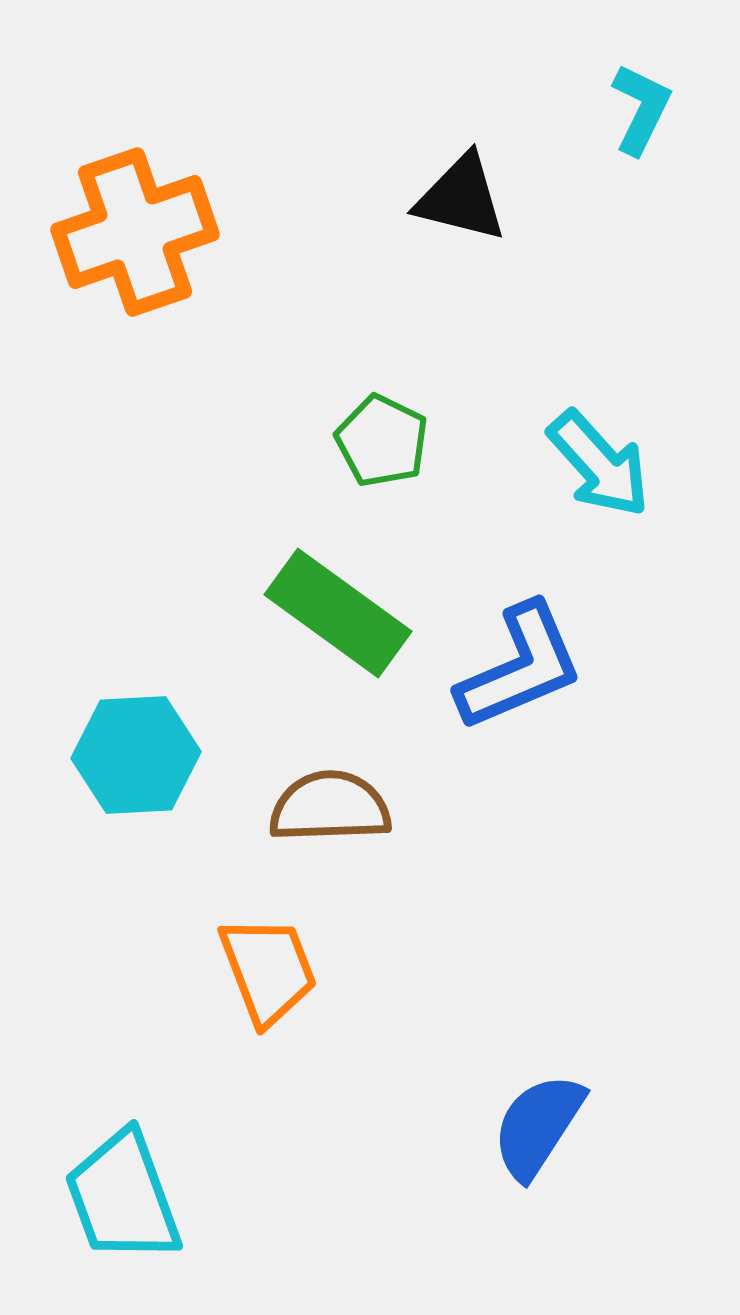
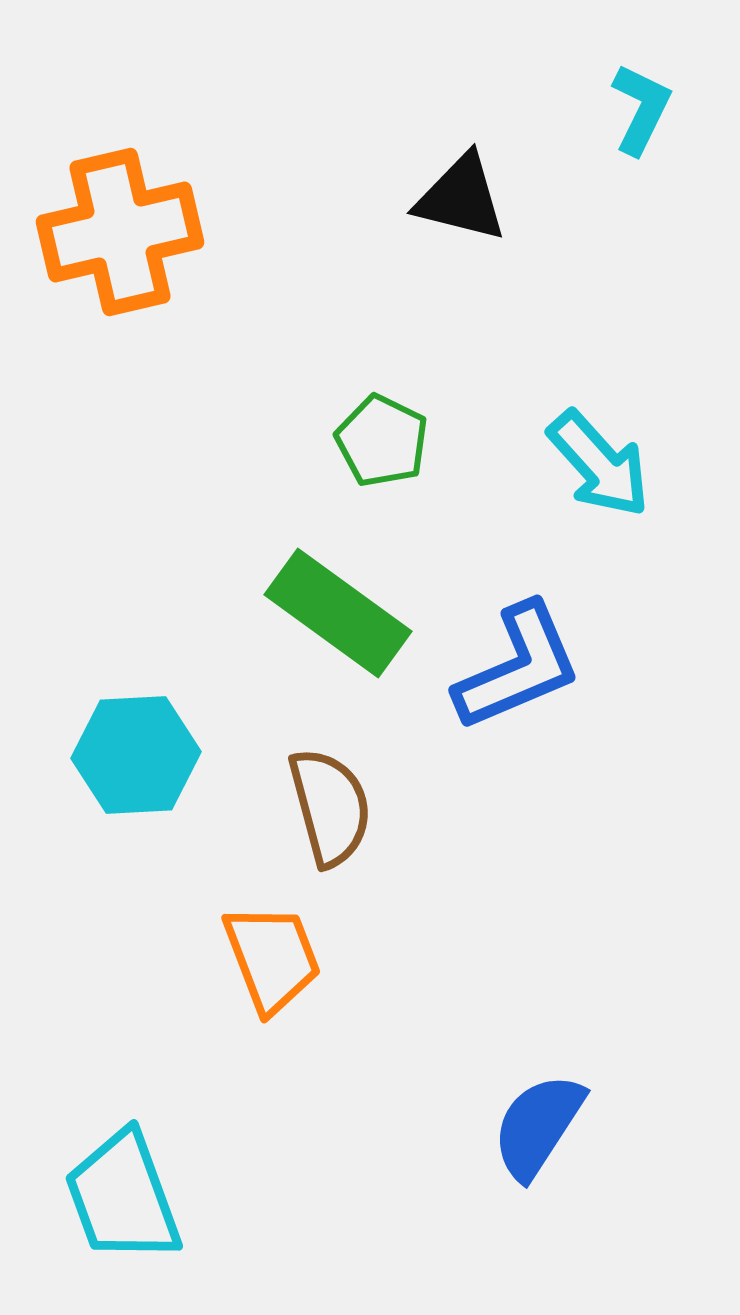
orange cross: moved 15 px left; rotated 6 degrees clockwise
blue L-shape: moved 2 px left
brown semicircle: rotated 77 degrees clockwise
orange trapezoid: moved 4 px right, 12 px up
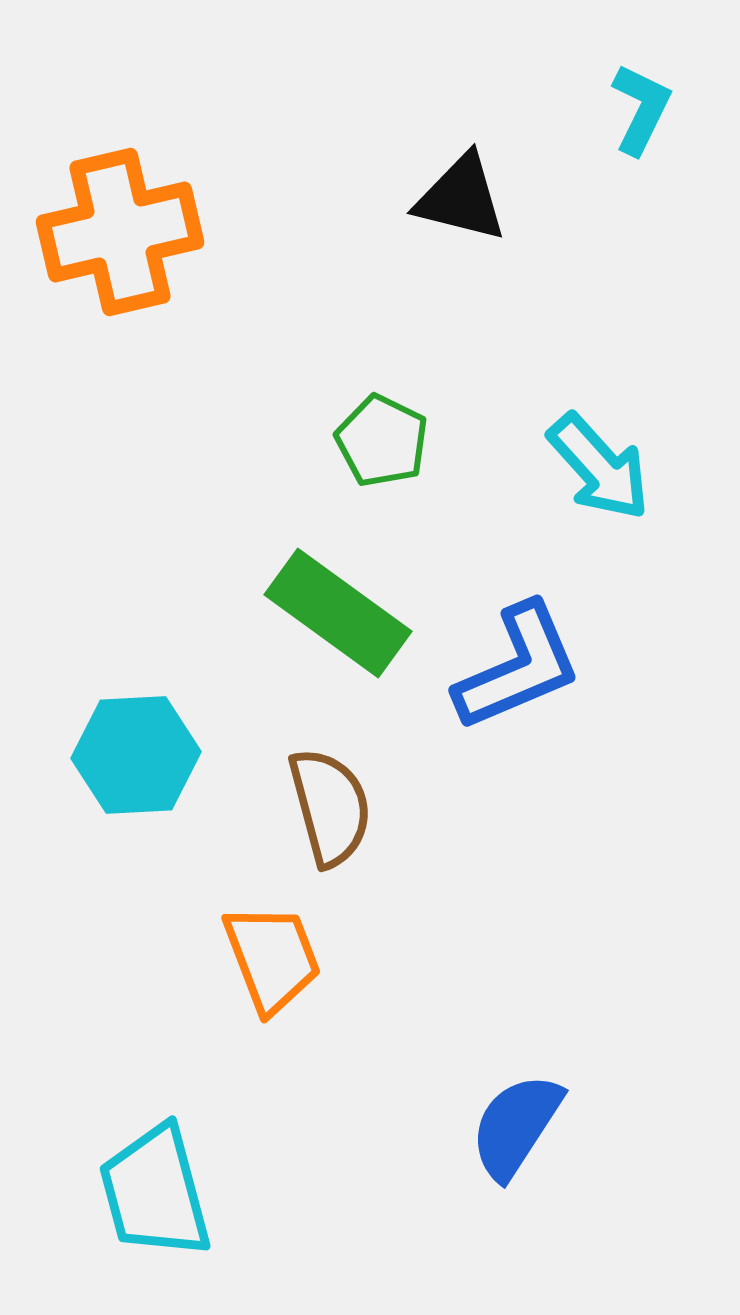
cyan arrow: moved 3 px down
blue semicircle: moved 22 px left
cyan trapezoid: moved 32 px right, 5 px up; rotated 5 degrees clockwise
